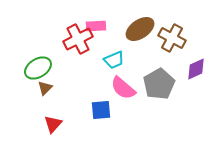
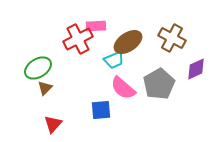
brown ellipse: moved 12 px left, 13 px down
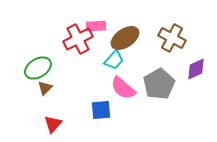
brown ellipse: moved 3 px left, 4 px up
cyan trapezoid: rotated 25 degrees counterclockwise
